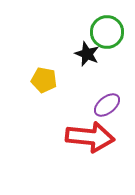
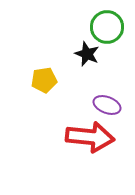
green circle: moved 5 px up
yellow pentagon: rotated 20 degrees counterclockwise
purple ellipse: rotated 60 degrees clockwise
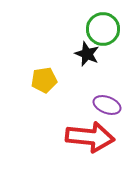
green circle: moved 4 px left, 2 px down
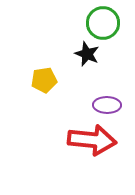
green circle: moved 6 px up
purple ellipse: rotated 20 degrees counterclockwise
red arrow: moved 2 px right, 3 px down
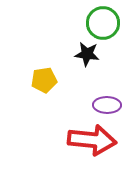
black star: rotated 15 degrees counterclockwise
